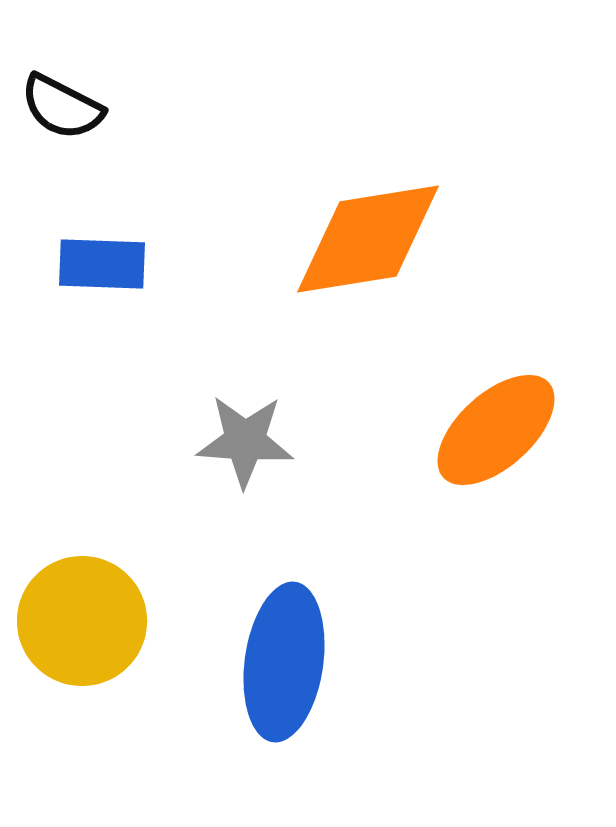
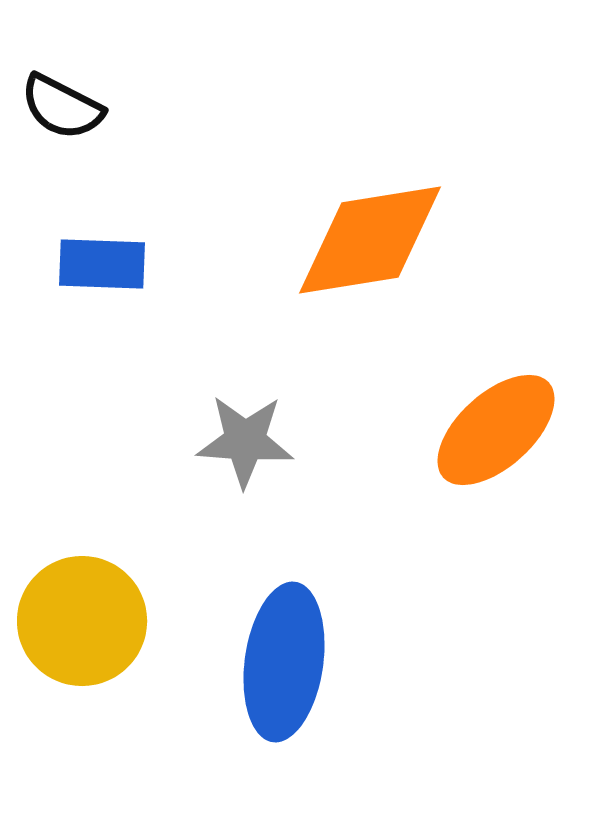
orange diamond: moved 2 px right, 1 px down
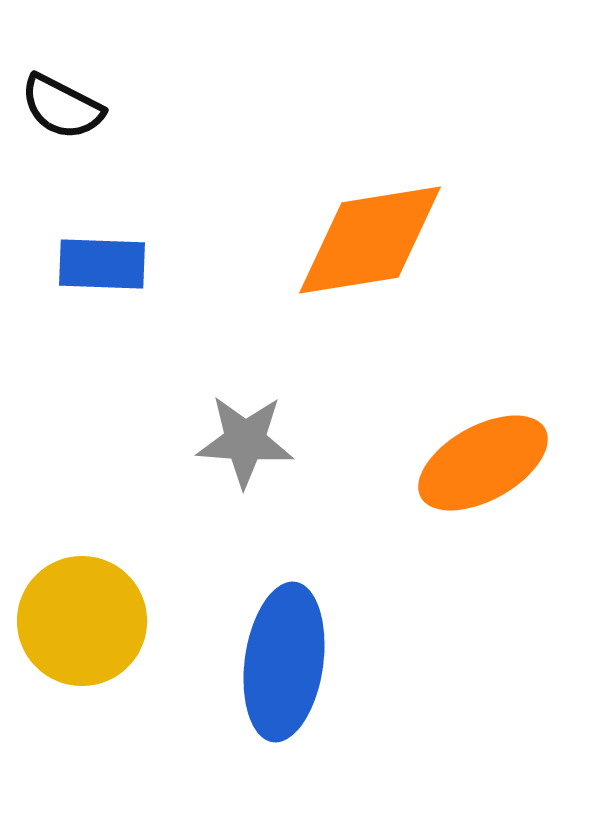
orange ellipse: moved 13 px left, 33 px down; rotated 13 degrees clockwise
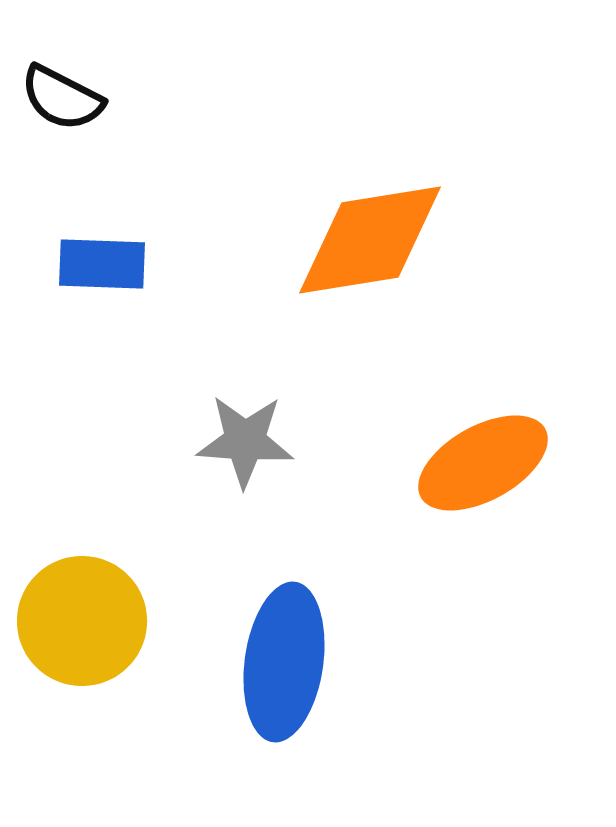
black semicircle: moved 9 px up
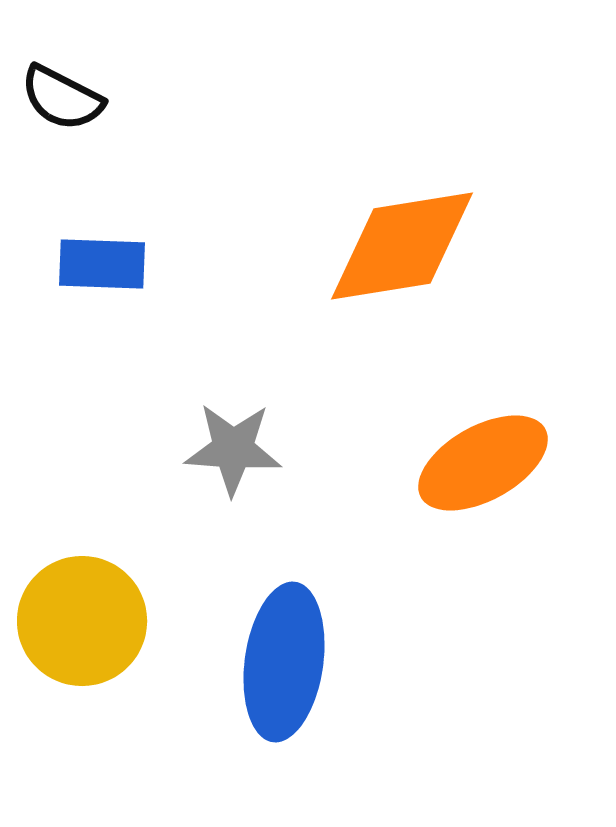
orange diamond: moved 32 px right, 6 px down
gray star: moved 12 px left, 8 px down
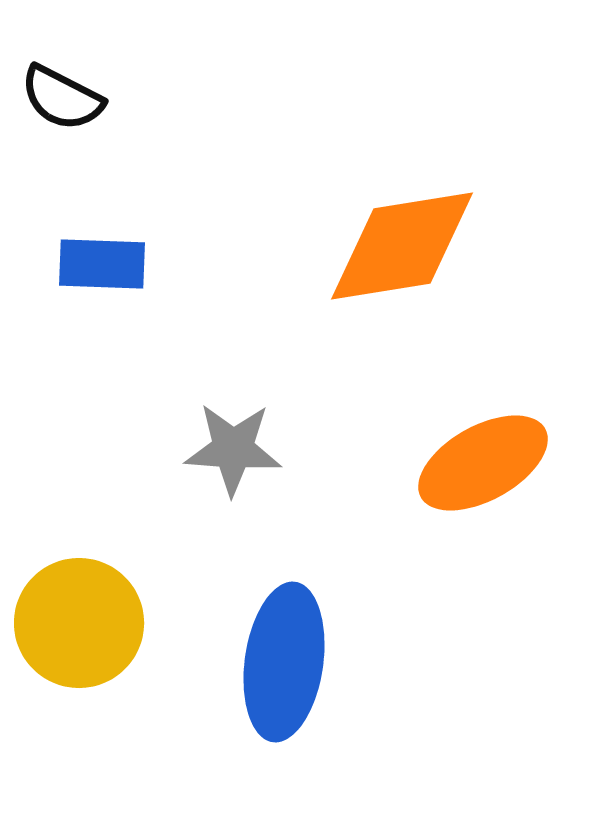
yellow circle: moved 3 px left, 2 px down
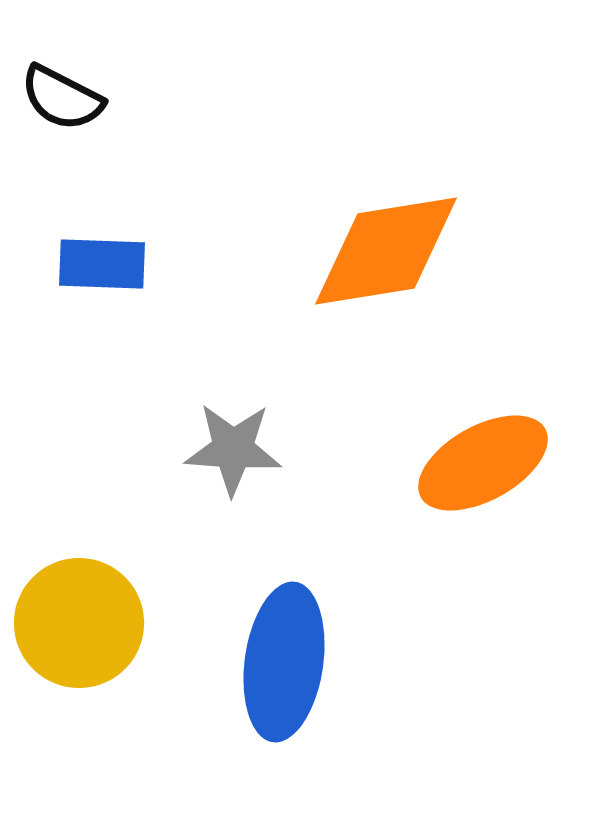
orange diamond: moved 16 px left, 5 px down
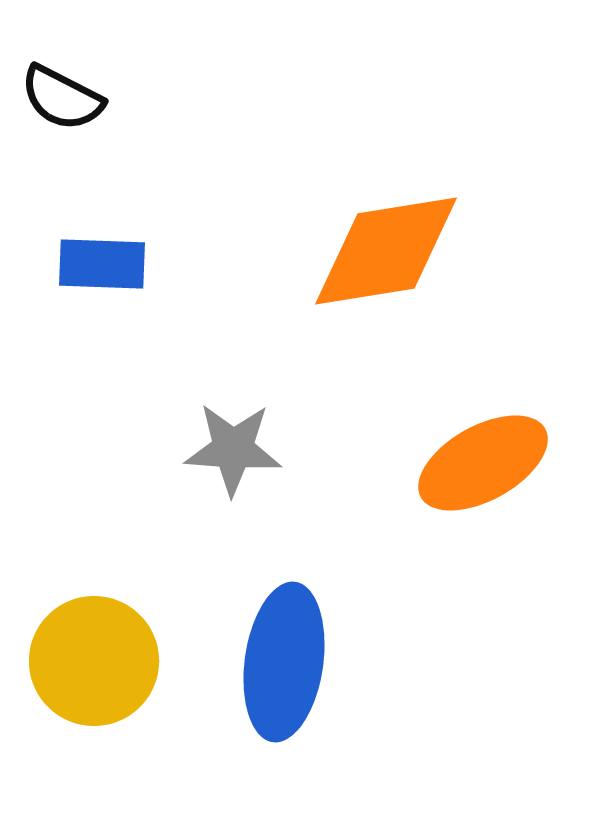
yellow circle: moved 15 px right, 38 px down
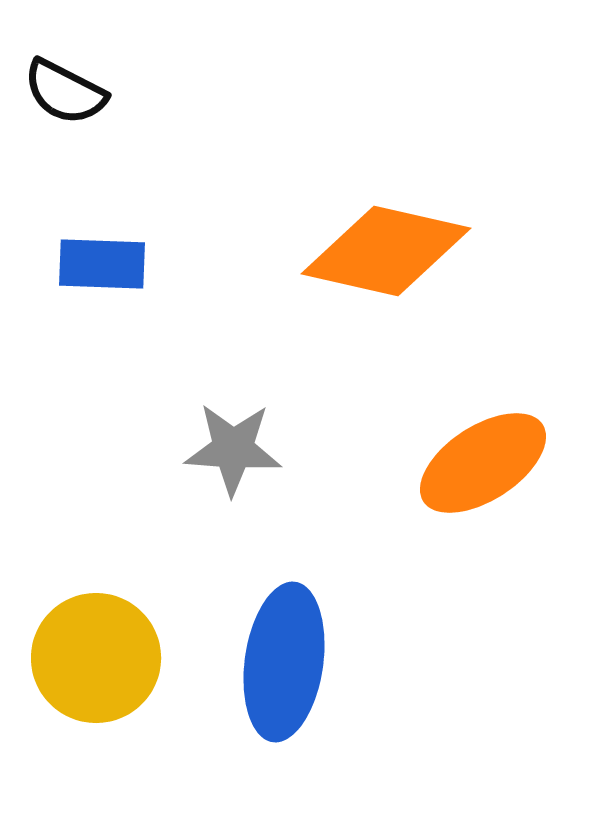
black semicircle: moved 3 px right, 6 px up
orange diamond: rotated 22 degrees clockwise
orange ellipse: rotated 4 degrees counterclockwise
yellow circle: moved 2 px right, 3 px up
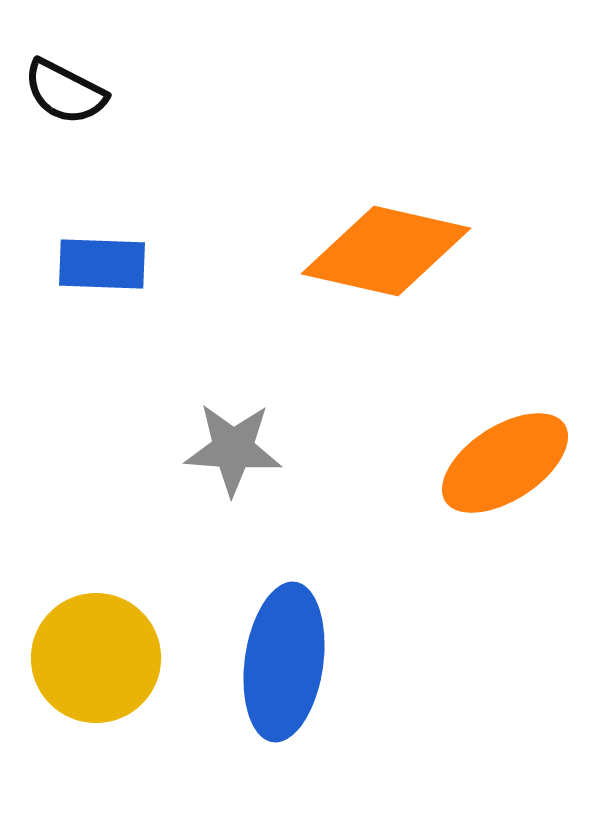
orange ellipse: moved 22 px right
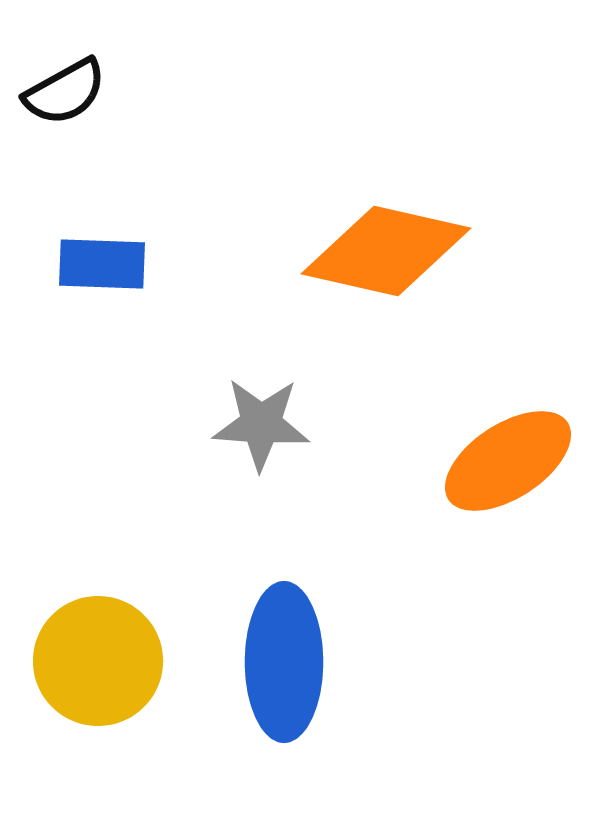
black semicircle: rotated 56 degrees counterclockwise
gray star: moved 28 px right, 25 px up
orange ellipse: moved 3 px right, 2 px up
yellow circle: moved 2 px right, 3 px down
blue ellipse: rotated 8 degrees counterclockwise
